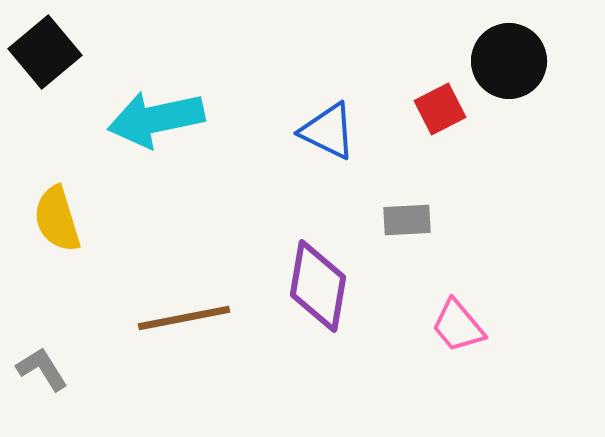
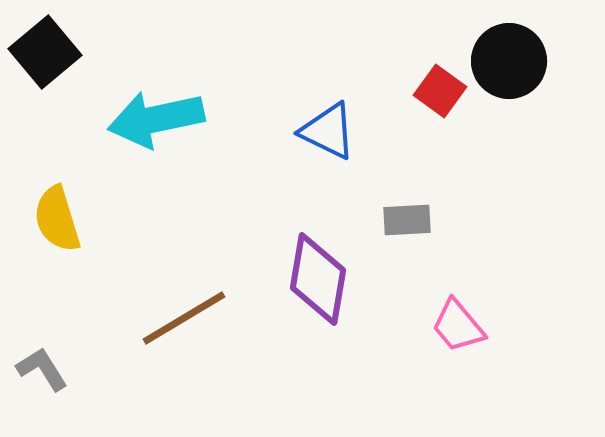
red square: moved 18 px up; rotated 27 degrees counterclockwise
purple diamond: moved 7 px up
brown line: rotated 20 degrees counterclockwise
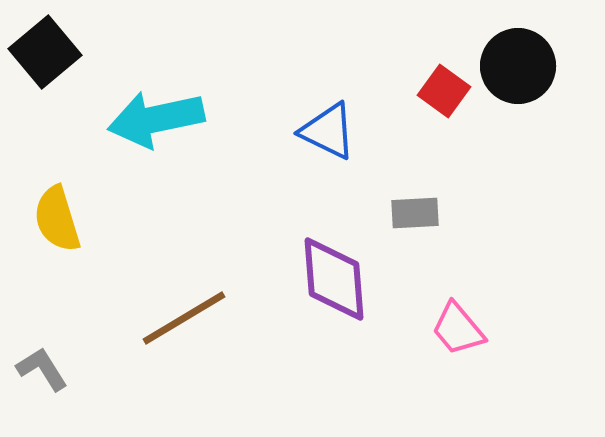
black circle: moved 9 px right, 5 px down
red square: moved 4 px right
gray rectangle: moved 8 px right, 7 px up
purple diamond: moved 16 px right; rotated 14 degrees counterclockwise
pink trapezoid: moved 3 px down
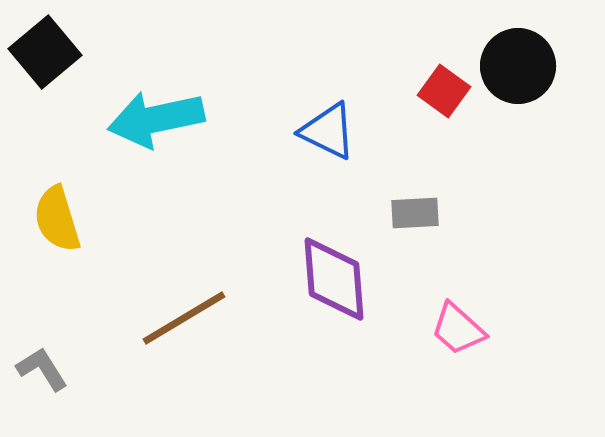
pink trapezoid: rotated 8 degrees counterclockwise
